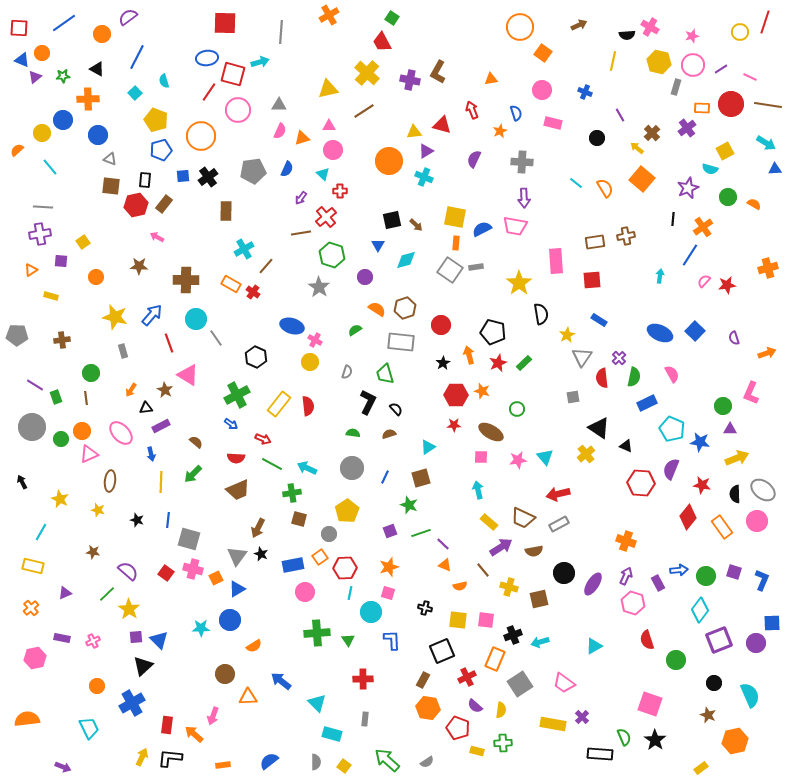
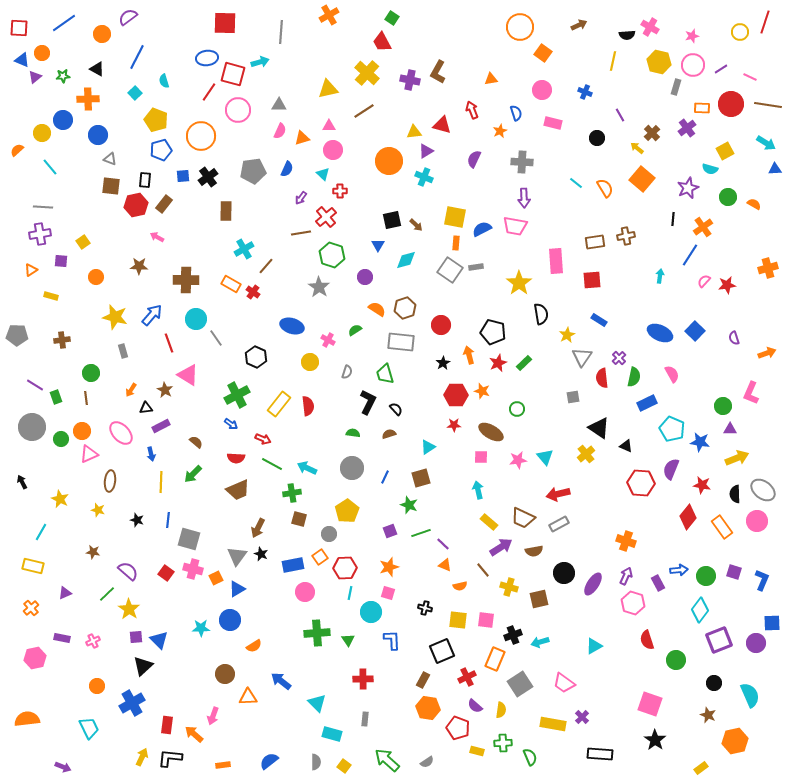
pink cross at (315, 340): moved 13 px right
green semicircle at (624, 737): moved 94 px left, 20 px down
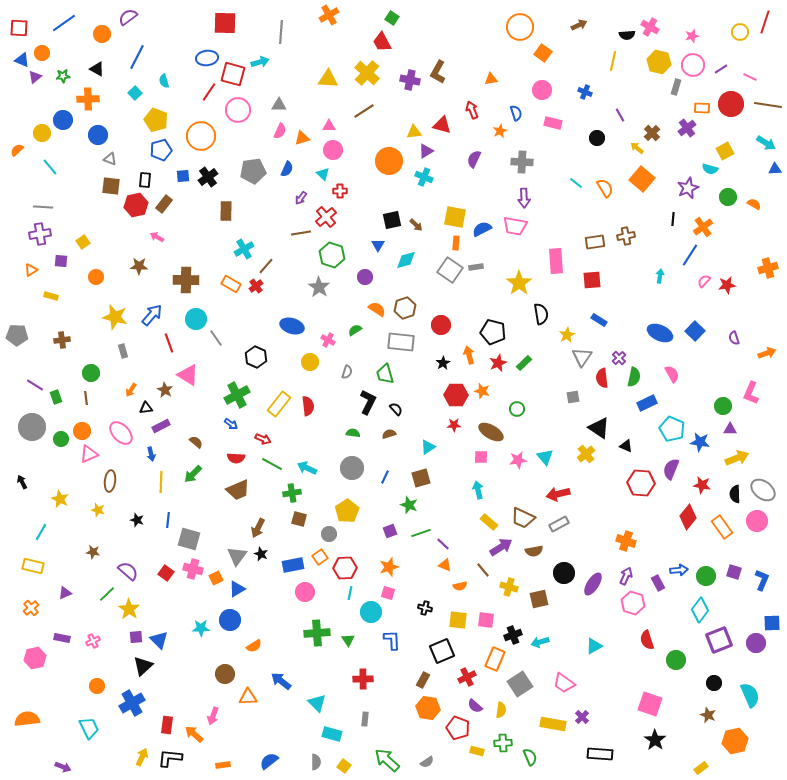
yellow triangle at (328, 89): moved 10 px up; rotated 15 degrees clockwise
red cross at (253, 292): moved 3 px right, 6 px up; rotated 16 degrees clockwise
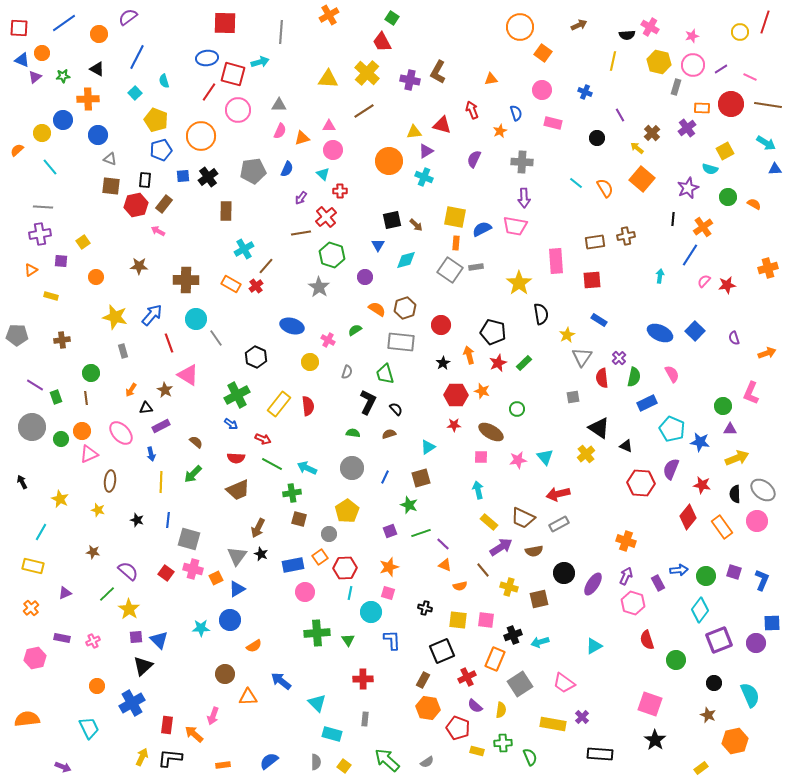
orange circle at (102, 34): moved 3 px left
pink arrow at (157, 237): moved 1 px right, 6 px up
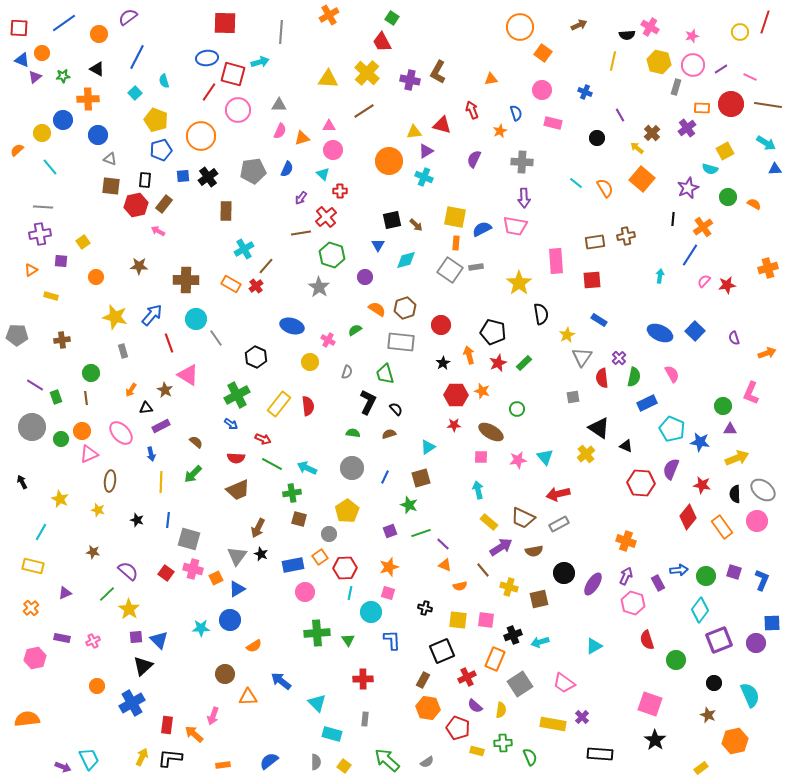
cyan trapezoid at (89, 728): moved 31 px down
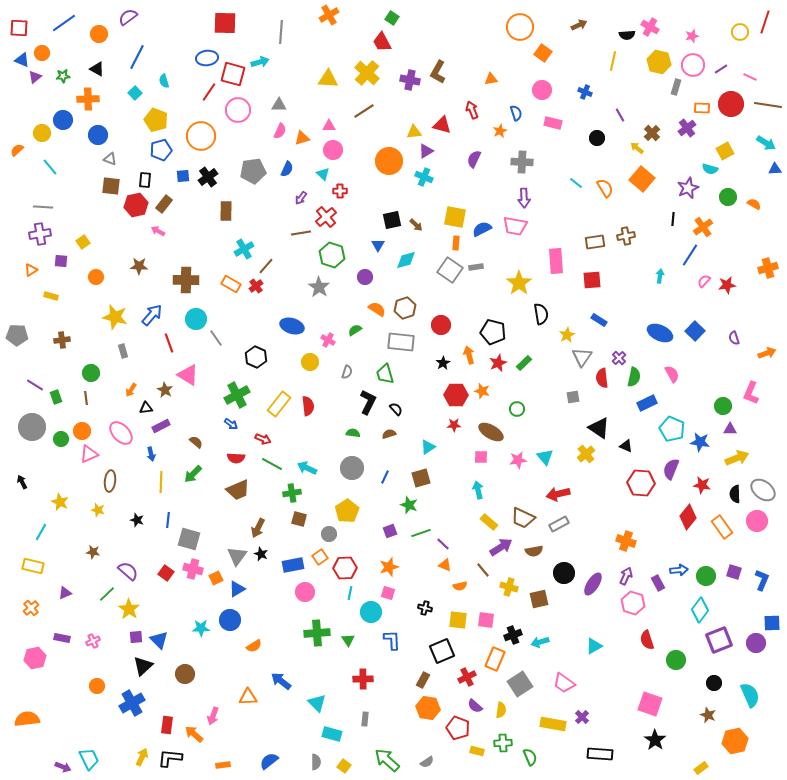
yellow star at (60, 499): moved 3 px down
brown circle at (225, 674): moved 40 px left
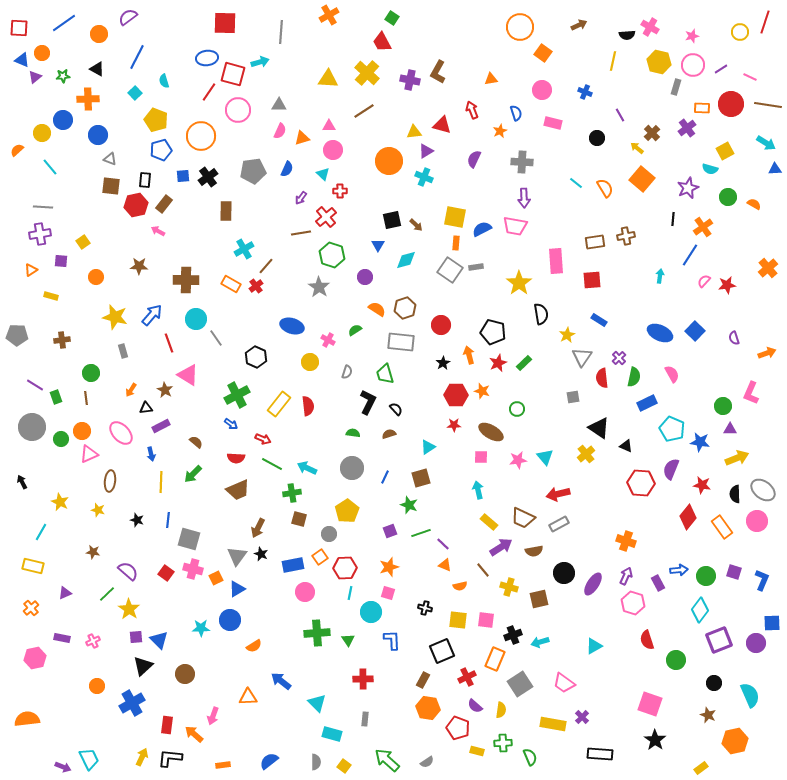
orange cross at (768, 268): rotated 24 degrees counterclockwise
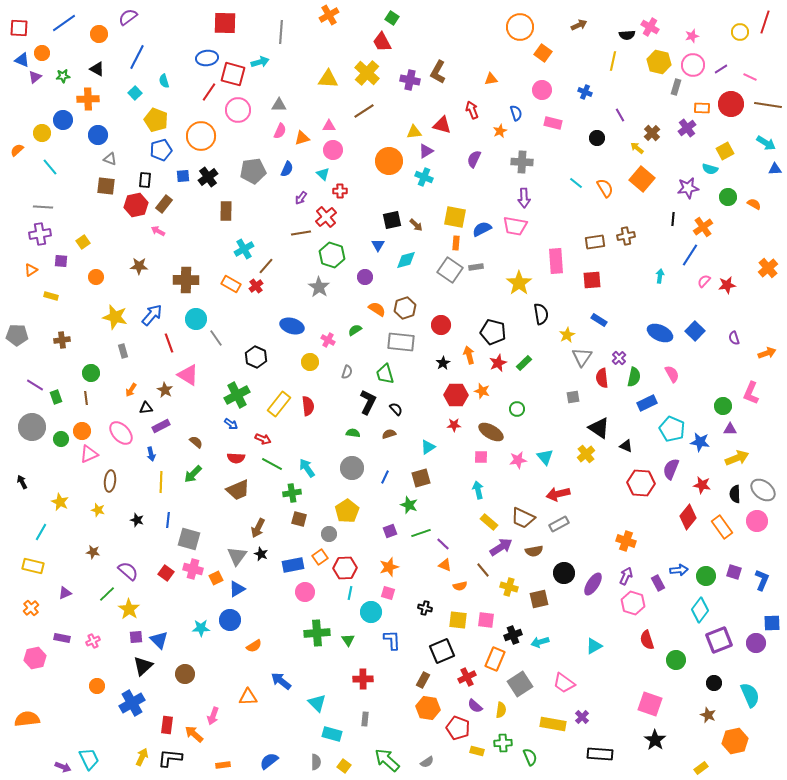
brown square at (111, 186): moved 5 px left
purple star at (688, 188): rotated 15 degrees clockwise
cyan arrow at (307, 468): rotated 30 degrees clockwise
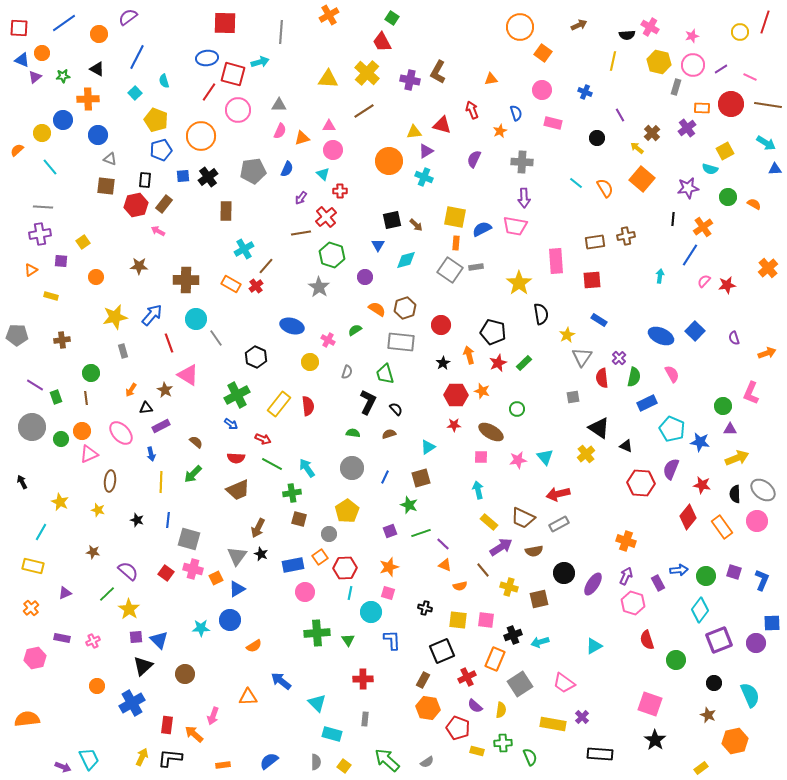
yellow star at (115, 317): rotated 25 degrees counterclockwise
blue ellipse at (660, 333): moved 1 px right, 3 px down
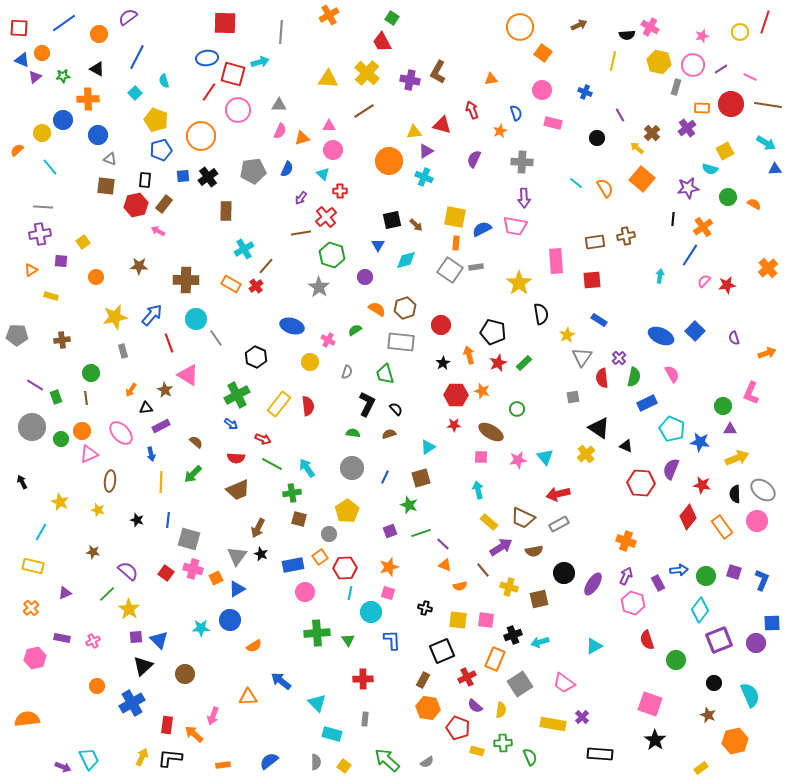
pink star at (692, 36): moved 10 px right
black L-shape at (368, 402): moved 1 px left, 2 px down
